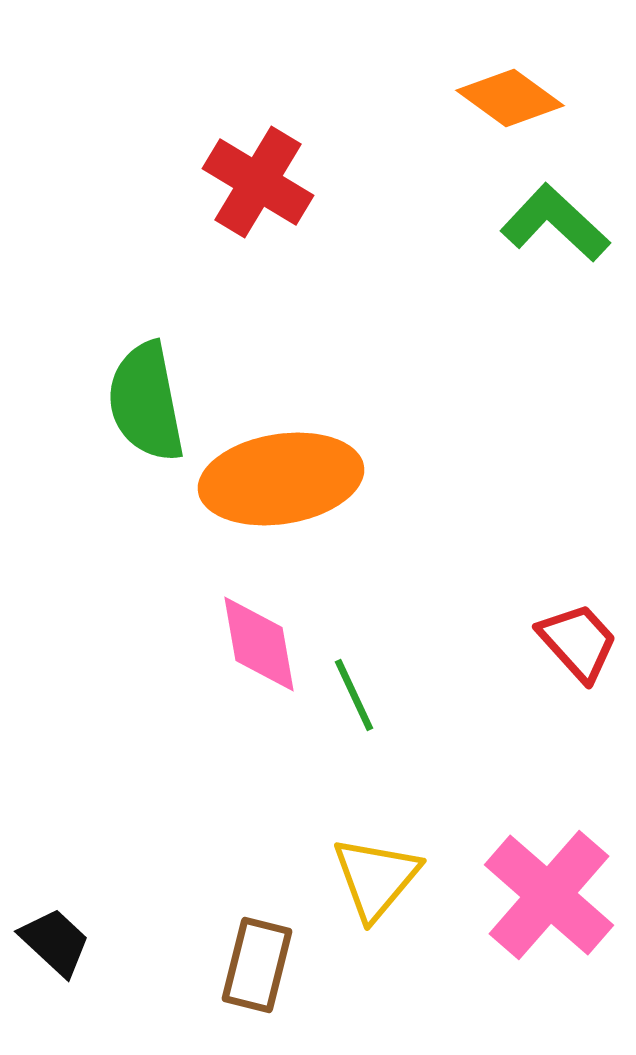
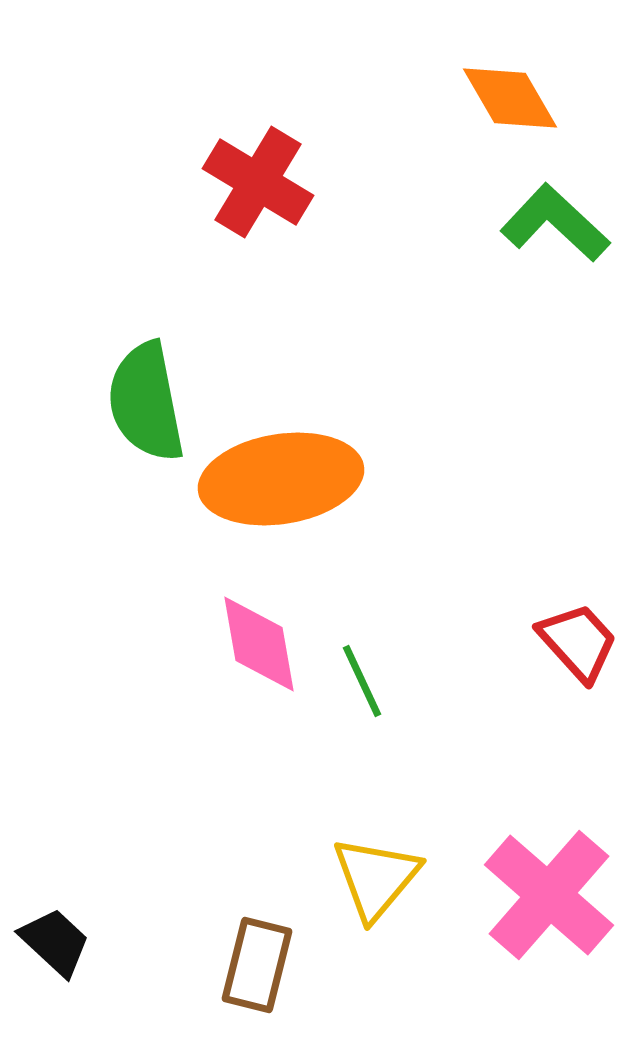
orange diamond: rotated 24 degrees clockwise
green line: moved 8 px right, 14 px up
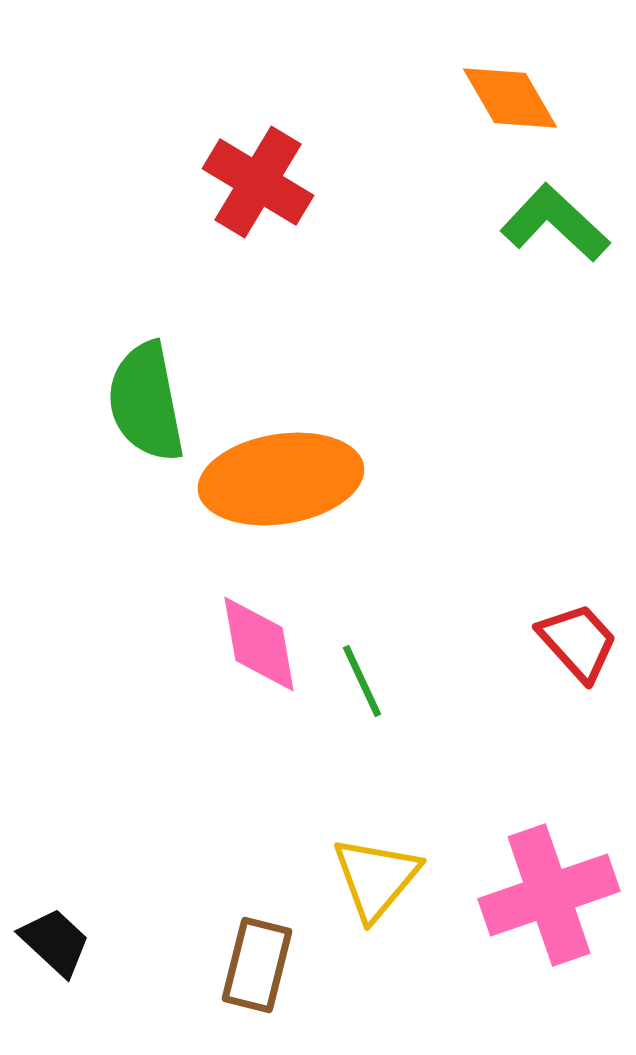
pink cross: rotated 30 degrees clockwise
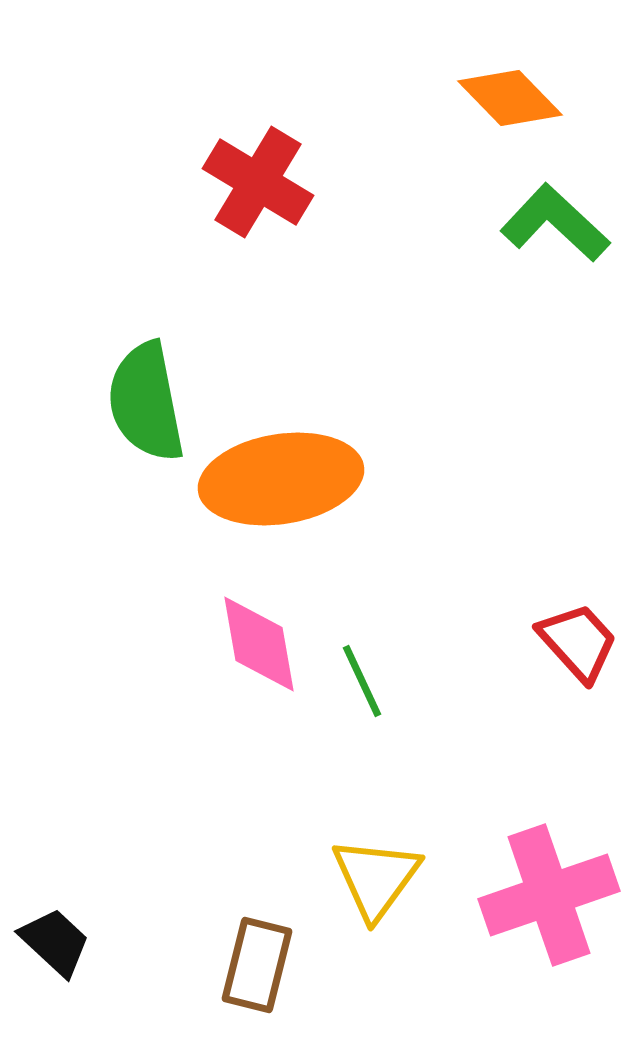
orange diamond: rotated 14 degrees counterclockwise
yellow triangle: rotated 4 degrees counterclockwise
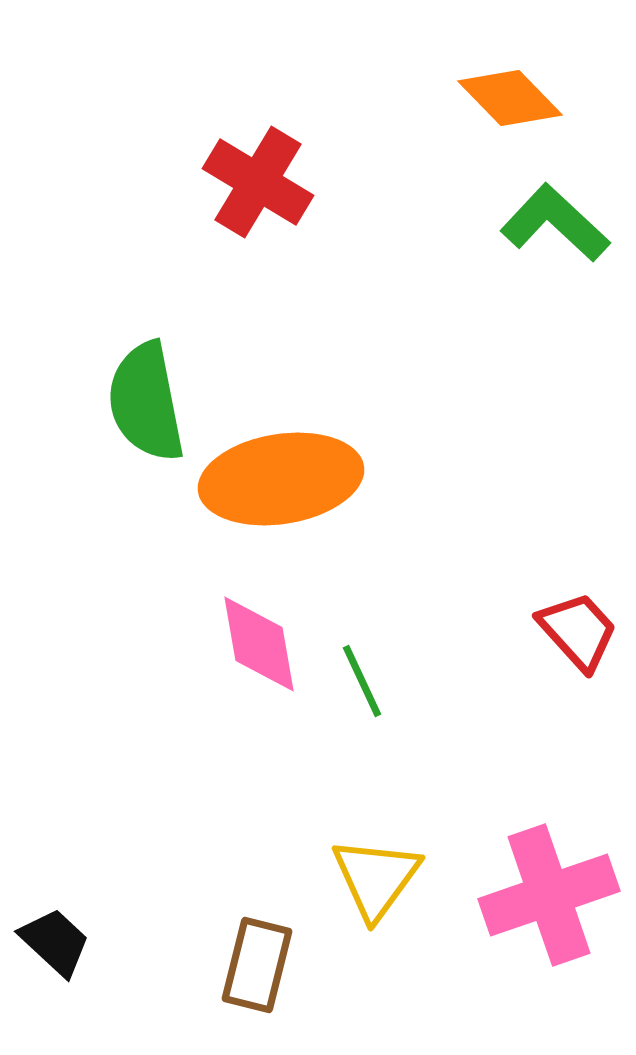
red trapezoid: moved 11 px up
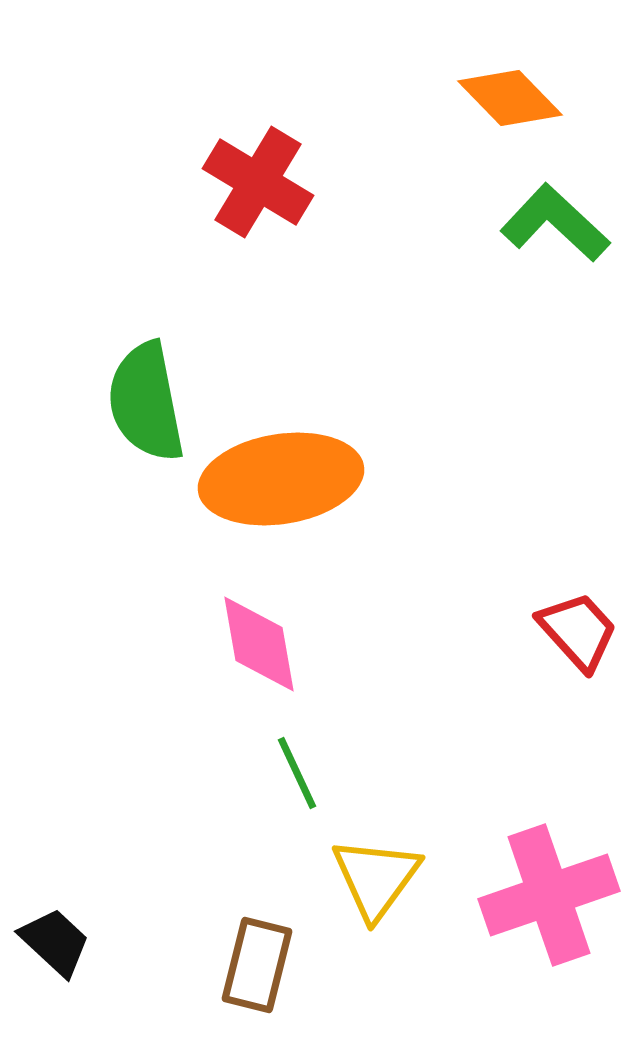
green line: moved 65 px left, 92 px down
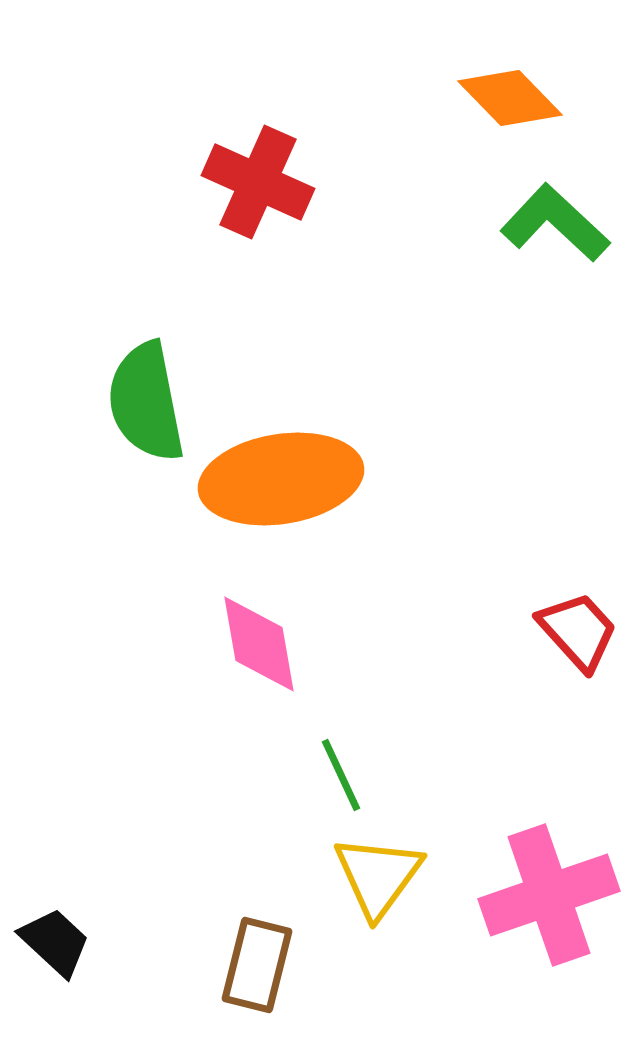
red cross: rotated 7 degrees counterclockwise
green line: moved 44 px right, 2 px down
yellow triangle: moved 2 px right, 2 px up
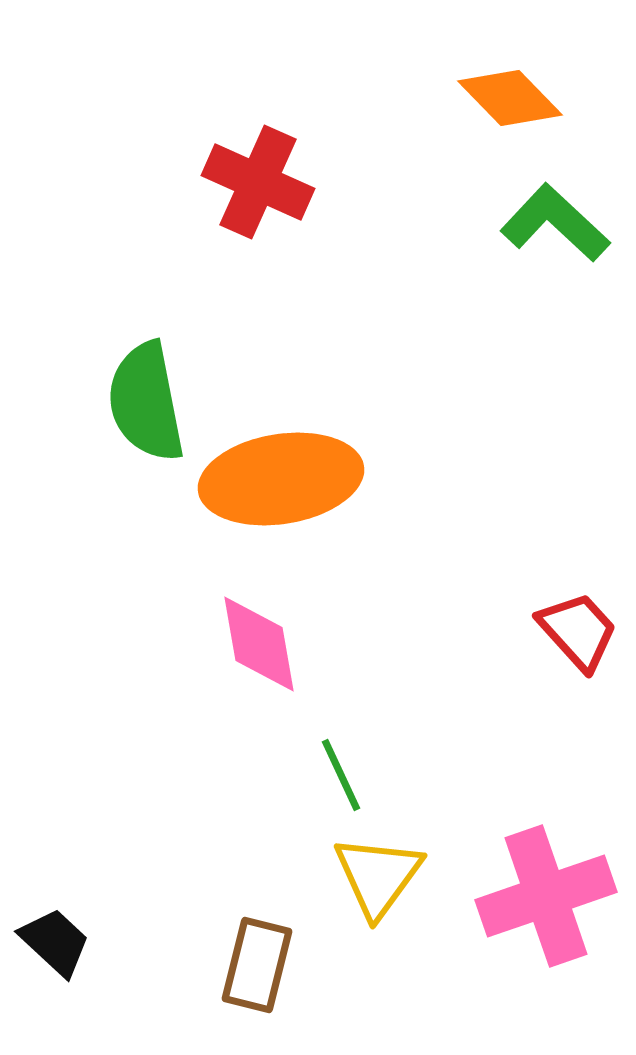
pink cross: moved 3 px left, 1 px down
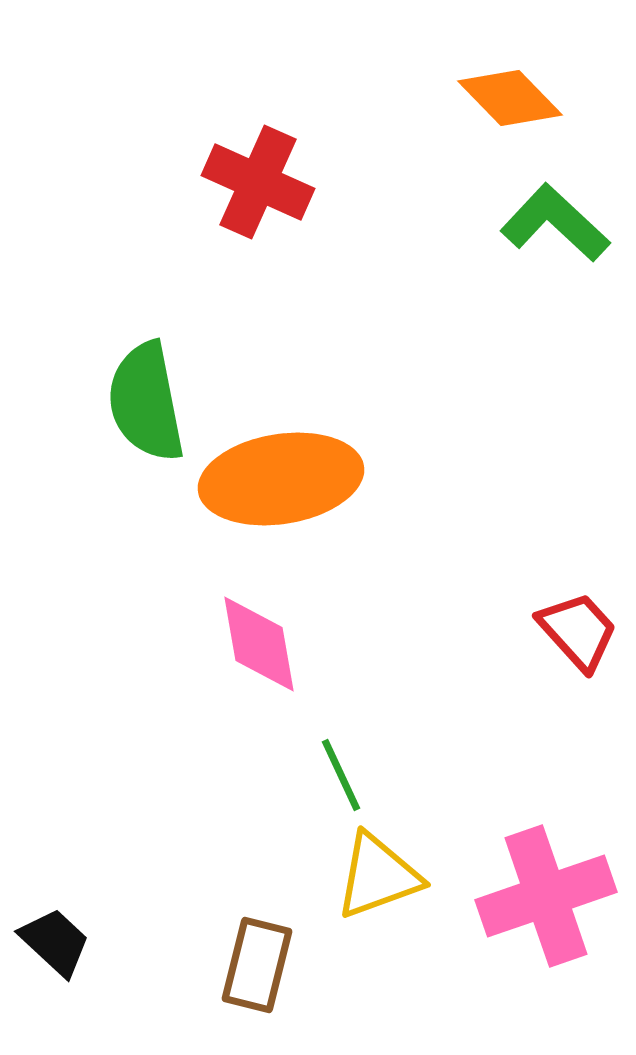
yellow triangle: rotated 34 degrees clockwise
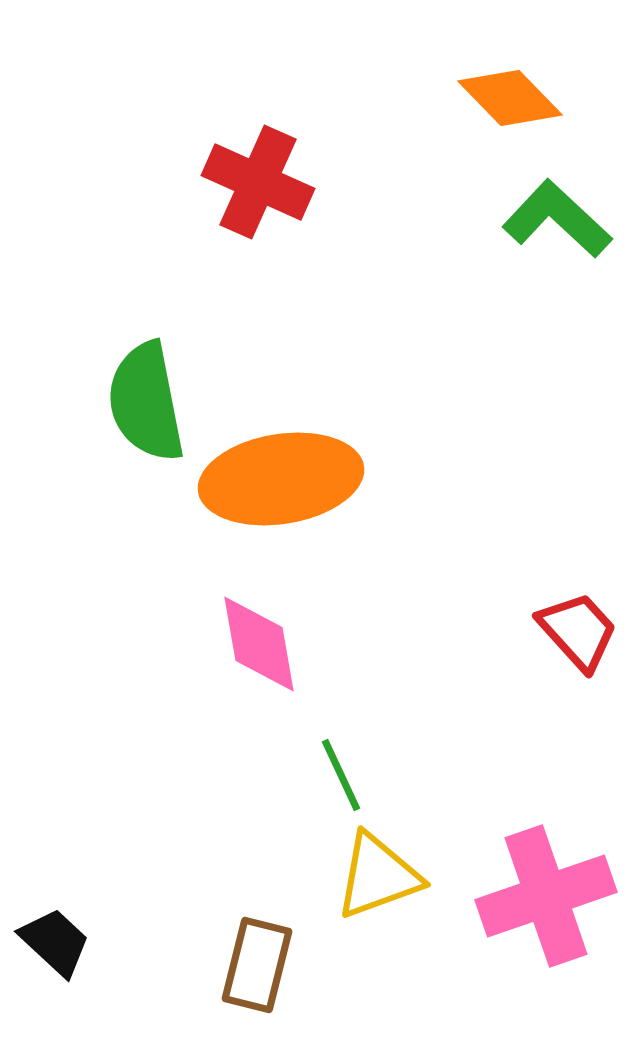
green L-shape: moved 2 px right, 4 px up
